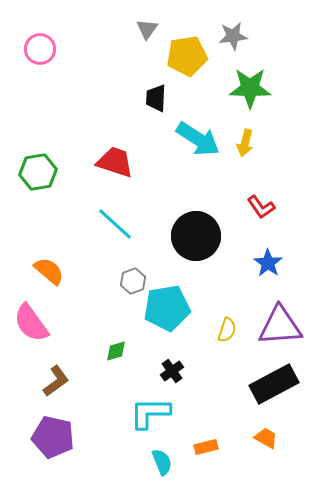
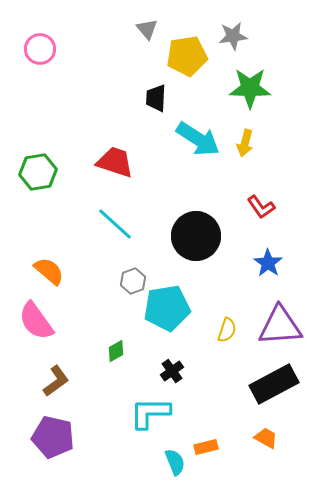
gray triangle: rotated 15 degrees counterclockwise
pink semicircle: moved 5 px right, 2 px up
green diamond: rotated 15 degrees counterclockwise
cyan semicircle: moved 13 px right
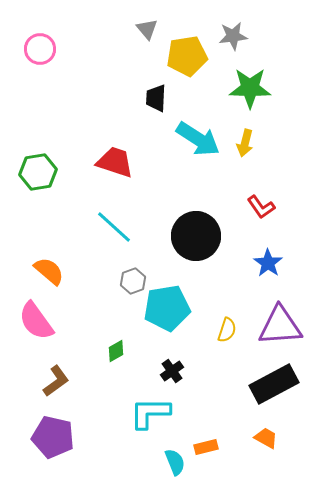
cyan line: moved 1 px left, 3 px down
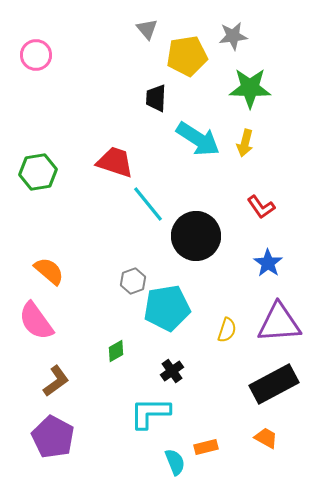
pink circle: moved 4 px left, 6 px down
cyan line: moved 34 px right, 23 px up; rotated 9 degrees clockwise
purple triangle: moved 1 px left, 3 px up
purple pentagon: rotated 15 degrees clockwise
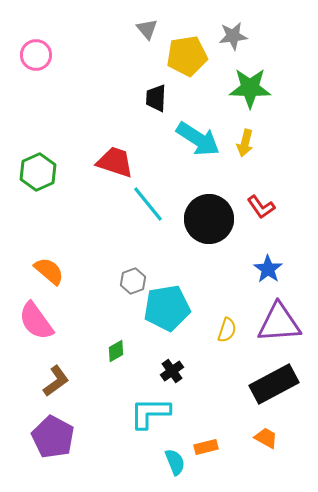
green hexagon: rotated 15 degrees counterclockwise
black circle: moved 13 px right, 17 px up
blue star: moved 6 px down
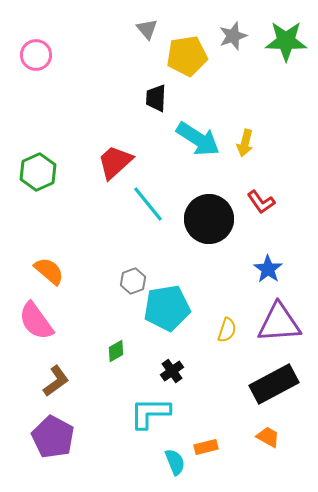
gray star: rotated 12 degrees counterclockwise
green star: moved 36 px right, 47 px up
red trapezoid: rotated 60 degrees counterclockwise
red L-shape: moved 5 px up
orange trapezoid: moved 2 px right, 1 px up
